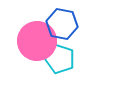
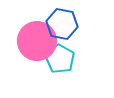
cyan pentagon: rotated 12 degrees clockwise
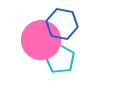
pink circle: moved 4 px right, 1 px up
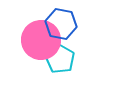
blue hexagon: moved 1 px left
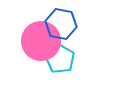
pink circle: moved 1 px down
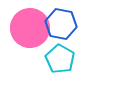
pink circle: moved 11 px left, 13 px up
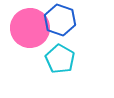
blue hexagon: moved 1 px left, 4 px up; rotated 8 degrees clockwise
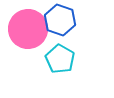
pink circle: moved 2 px left, 1 px down
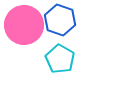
pink circle: moved 4 px left, 4 px up
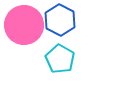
blue hexagon: rotated 8 degrees clockwise
